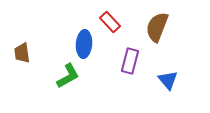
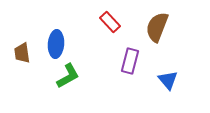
blue ellipse: moved 28 px left
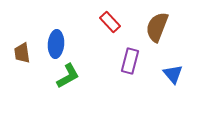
blue triangle: moved 5 px right, 6 px up
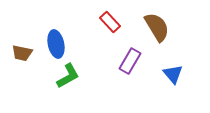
brown semicircle: rotated 128 degrees clockwise
blue ellipse: rotated 16 degrees counterclockwise
brown trapezoid: rotated 70 degrees counterclockwise
purple rectangle: rotated 15 degrees clockwise
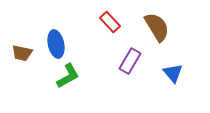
blue triangle: moved 1 px up
